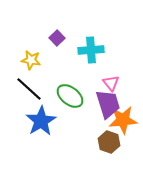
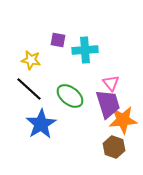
purple square: moved 1 px right, 2 px down; rotated 35 degrees counterclockwise
cyan cross: moved 6 px left
blue star: moved 3 px down
brown hexagon: moved 5 px right, 5 px down
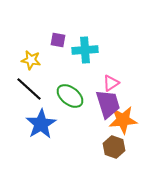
pink triangle: rotated 36 degrees clockwise
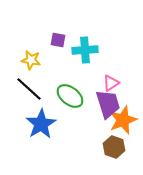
orange star: rotated 16 degrees counterclockwise
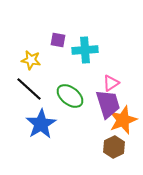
brown hexagon: rotated 15 degrees clockwise
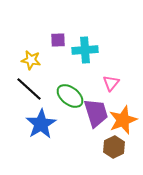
purple square: rotated 14 degrees counterclockwise
pink triangle: rotated 18 degrees counterclockwise
purple trapezoid: moved 12 px left, 9 px down
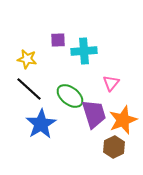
cyan cross: moved 1 px left, 1 px down
yellow star: moved 4 px left, 1 px up
purple trapezoid: moved 2 px left, 1 px down
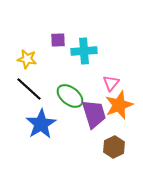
orange star: moved 4 px left, 15 px up
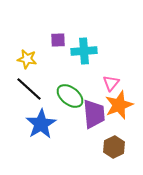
purple trapezoid: rotated 12 degrees clockwise
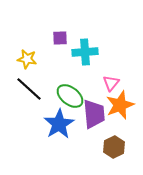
purple square: moved 2 px right, 2 px up
cyan cross: moved 1 px right, 1 px down
orange star: moved 1 px right
blue star: moved 18 px right
